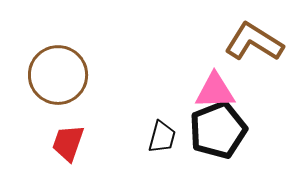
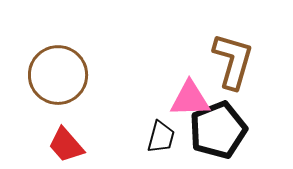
brown L-shape: moved 21 px left, 19 px down; rotated 74 degrees clockwise
pink triangle: moved 25 px left, 8 px down
black trapezoid: moved 1 px left
red trapezoid: moved 2 px left, 2 px down; rotated 60 degrees counterclockwise
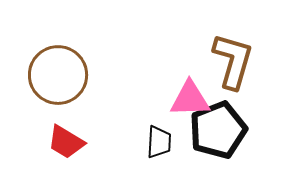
black trapezoid: moved 2 px left, 5 px down; rotated 12 degrees counterclockwise
red trapezoid: moved 3 px up; rotated 18 degrees counterclockwise
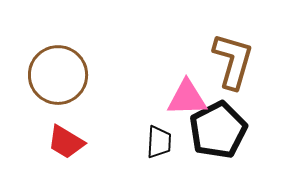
pink triangle: moved 3 px left, 1 px up
black pentagon: rotated 6 degrees counterclockwise
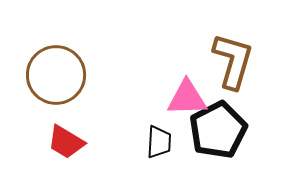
brown circle: moved 2 px left
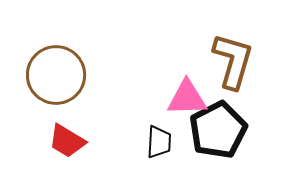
red trapezoid: moved 1 px right, 1 px up
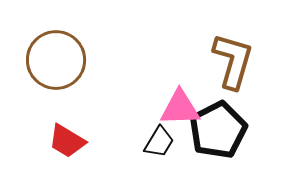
brown circle: moved 15 px up
pink triangle: moved 7 px left, 10 px down
black trapezoid: rotated 28 degrees clockwise
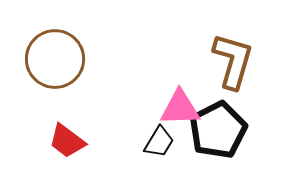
brown circle: moved 1 px left, 1 px up
red trapezoid: rotated 6 degrees clockwise
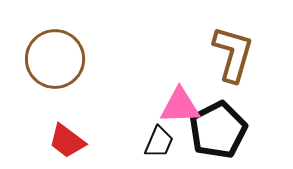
brown L-shape: moved 7 px up
pink triangle: moved 2 px up
black trapezoid: rotated 8 degrees counterclockwise
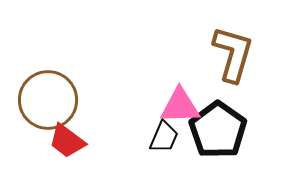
brown circle: moved 7 px left, 41 px down
black pentagon: rotated 10 degrees counterclockwise
black trapezoid: moved 5 px right, 5 px up
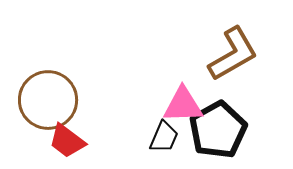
brown L-shape: rotated 44 degrees clockwise
pink triangle: moved 3 px right, 1 px up
black pentagon: rotated 8 degrees clockwise
